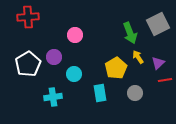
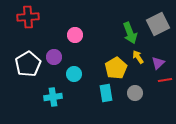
cyan rectangle: moved 6 px right
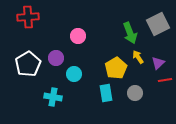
pink circle: moved 3 px right, 1 px down
purple circle: moved 2 px right, 1 px down
cyan cross: rotated 18 degrees clockwise
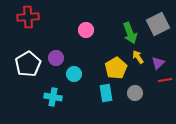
pink circle: moved 8 px right, 6 px up
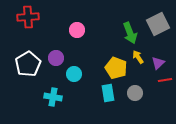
pink circle: moved 9 px left
yellow pentagon: rotated 20 degrees counterclockwise
cyan rectangle: moved 2 px right
